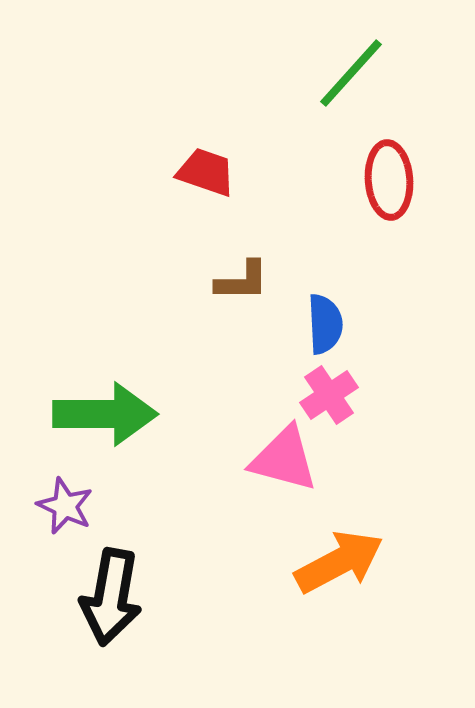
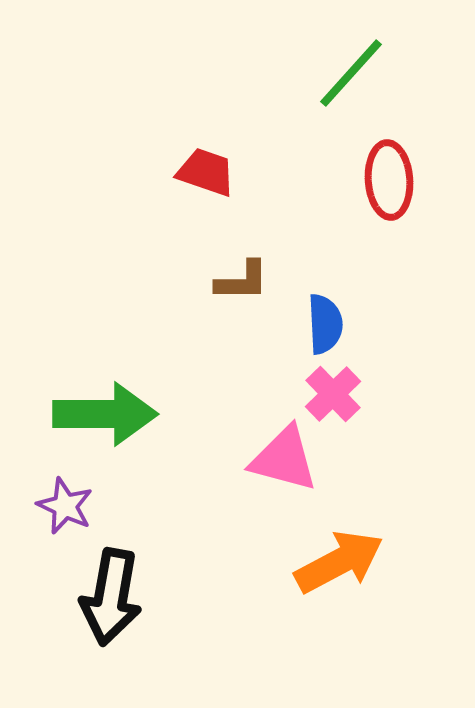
pink cross: moved 4 px right, 1 px up; rotated 10 degrees counterclockwise
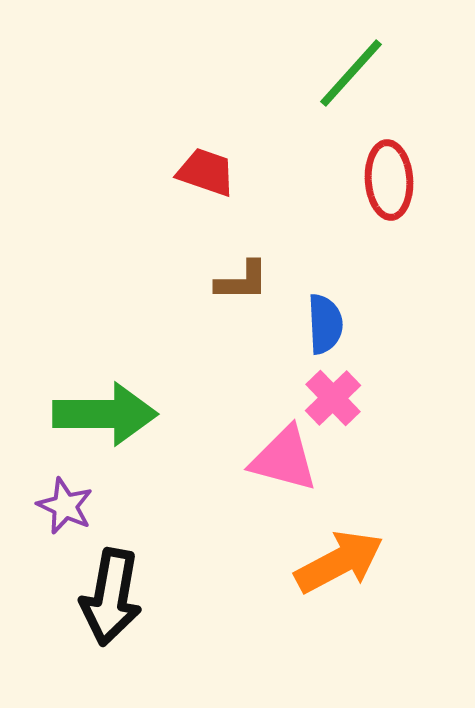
pink cross: moved 4 px down
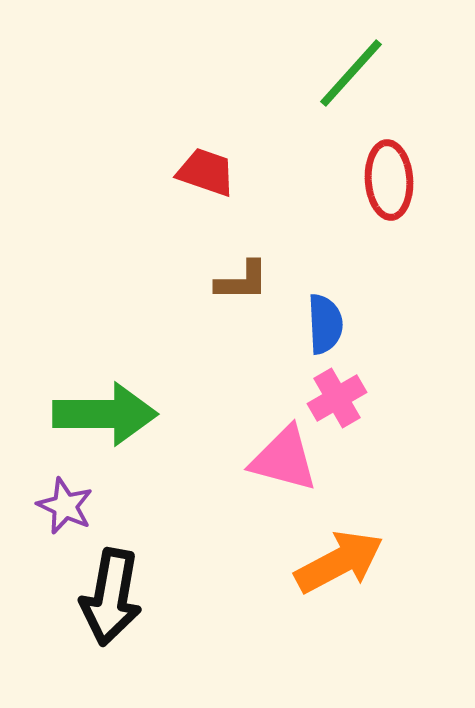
pink cross: moved 4 px right; rotated 14 degrees clockwise
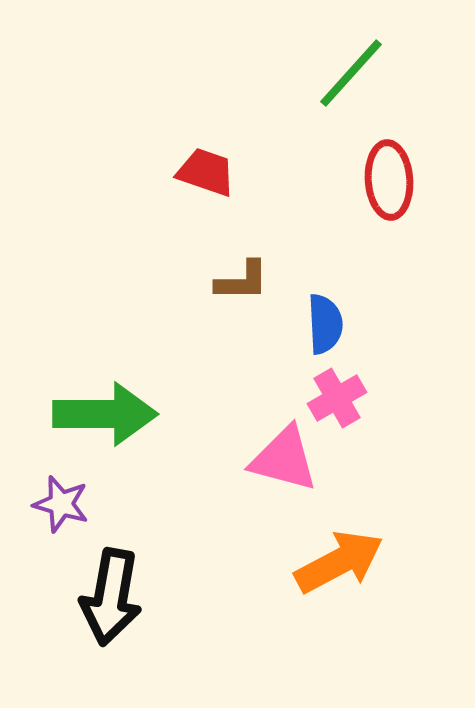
purple star: moved 4 px left, 2 px up; rotated 8 degrees counterclockwise
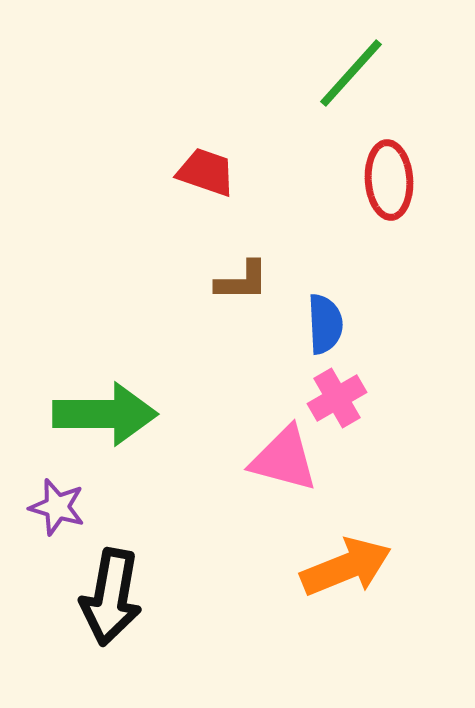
purple star: moved 4 px left, 3 px down
orange arrow: moved 7 px right, 5 px down; rotated 6 degrees clockwise
